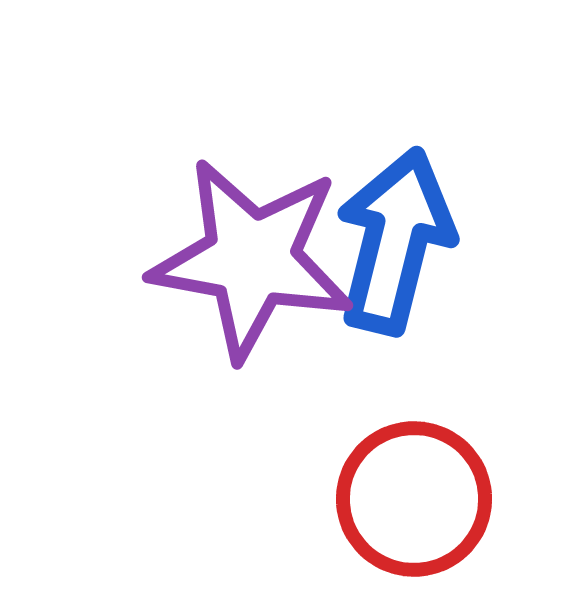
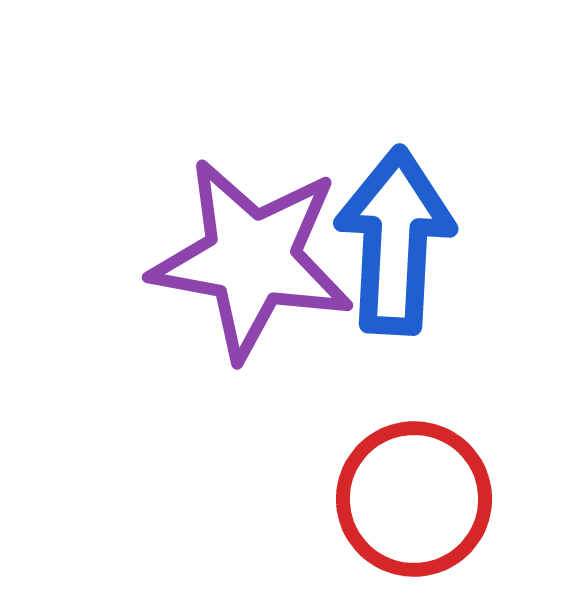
blue arrow: rotated 11 degrees counterclockwise
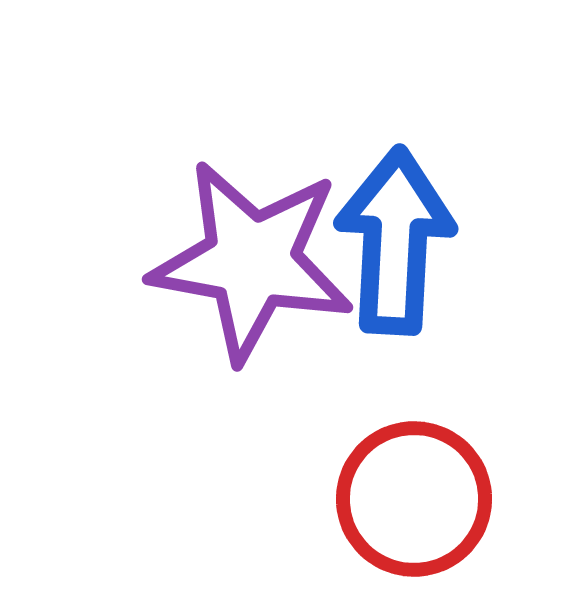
purple star: moved 2 px down
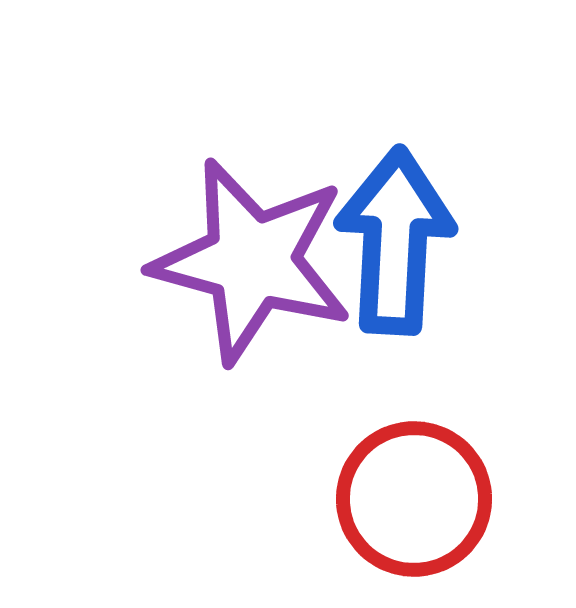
purple star: rotated 5 degrees clockwise
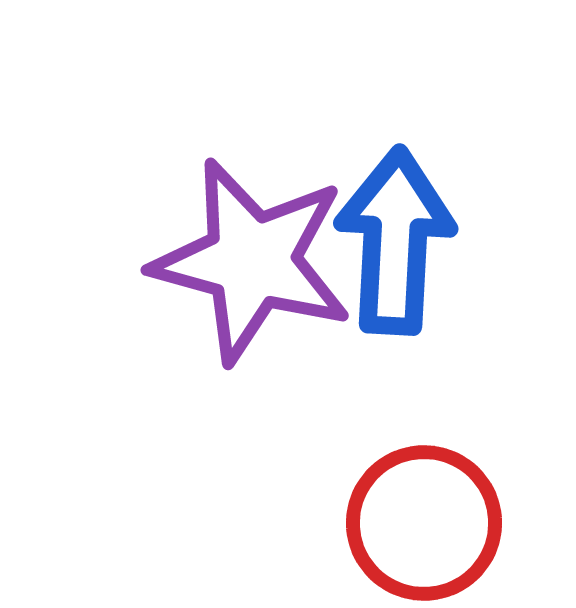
red circle: moved 10 px right, 24 px down
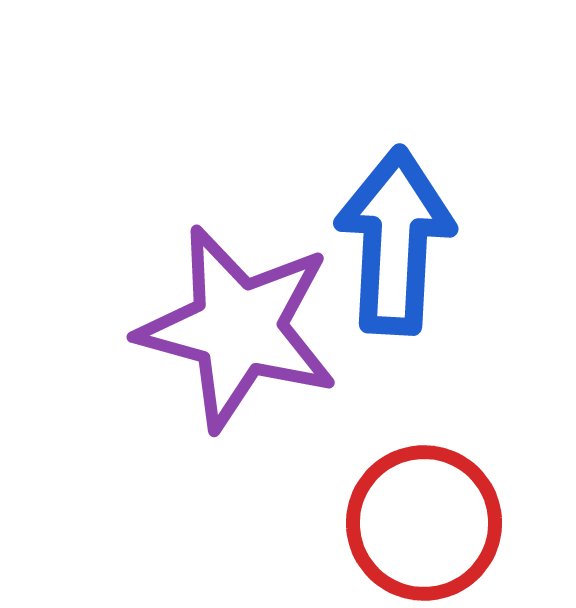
purple star: moved 14 px left, 67 px down
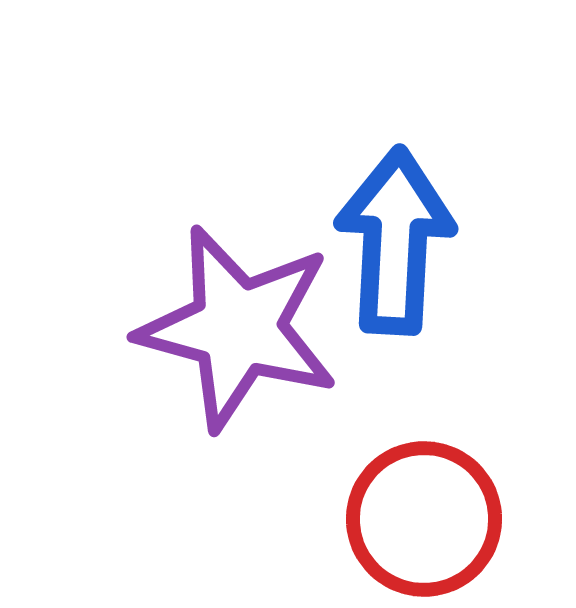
red circle: moved 4 px up
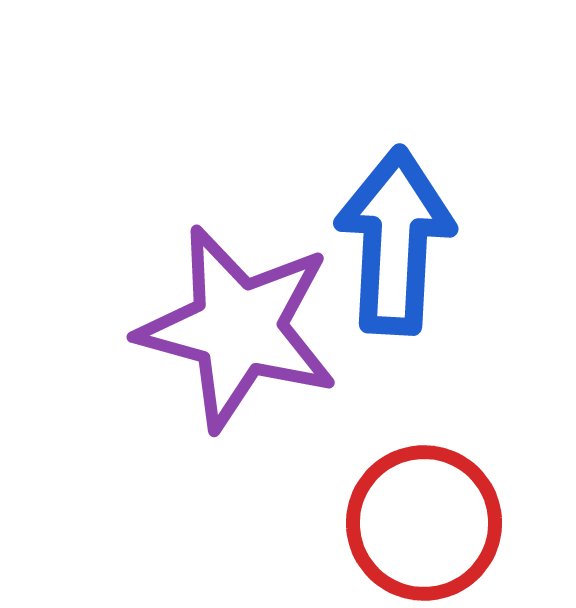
red circle: moved 4 px down
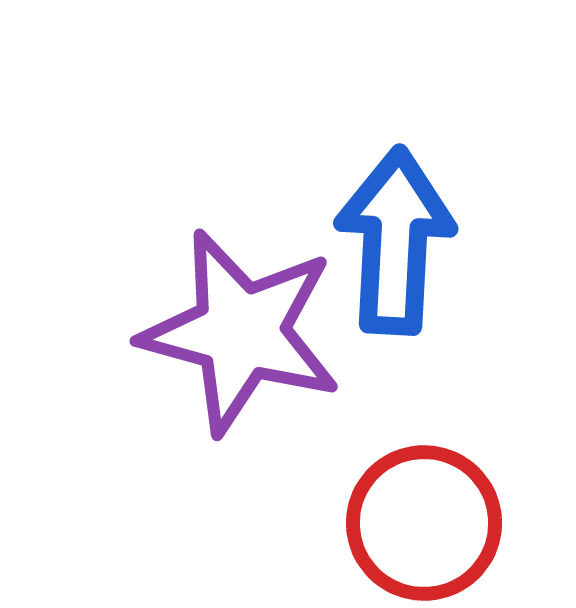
purple star: moved 3 px right, 4 px down
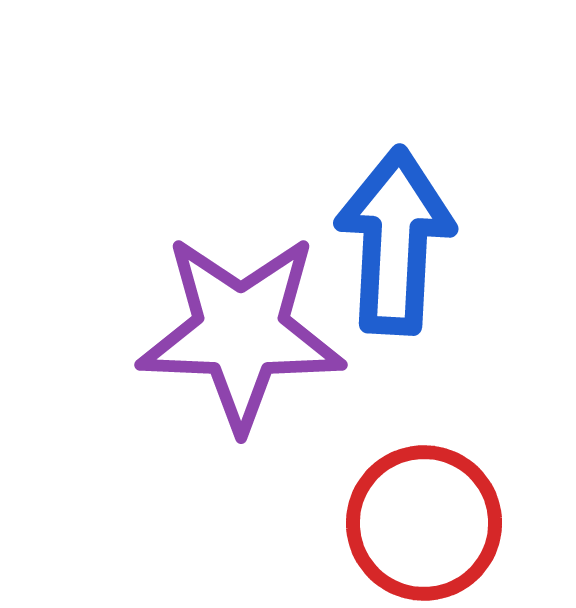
purple star: rotated 13 degrees counterclockwise
